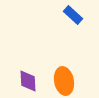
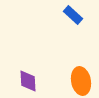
orange ellipse: moved 17 px right
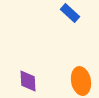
blue rectangle: moved 3 px left, 2 px up
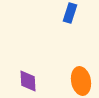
blue rectangle: rotated 66 degrees clockwise
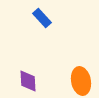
blue rectangle: moved 28 px left, 5 px down; rotated 60 degrees counterclockwise
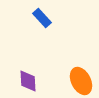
orange ellipse: rotated 16 degrees counterclockwise
